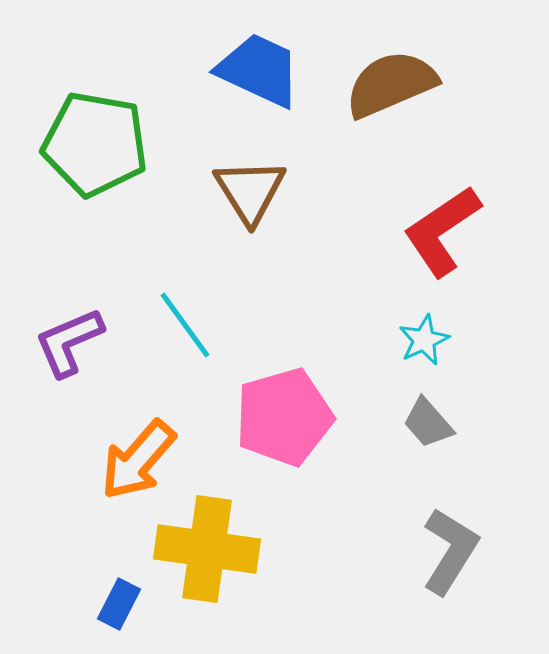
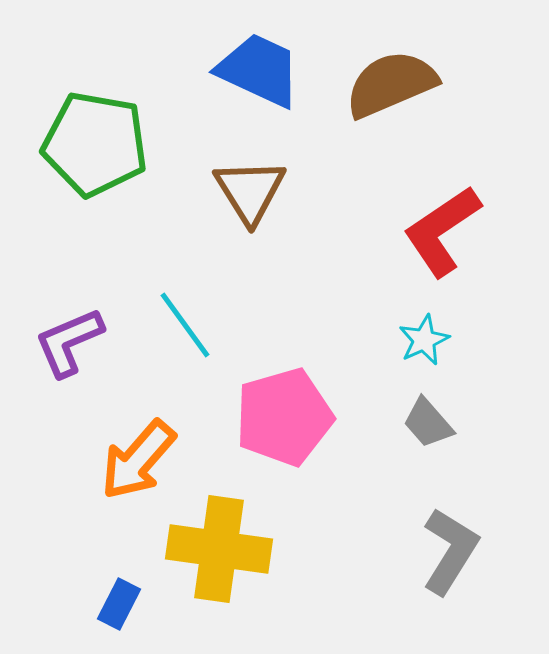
yellow cross: moved 12 px right
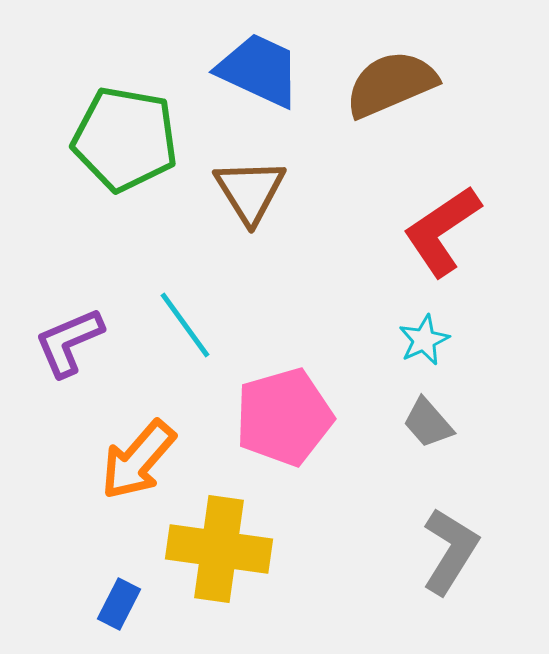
green pentagon: moved 30 px right, 5 px up
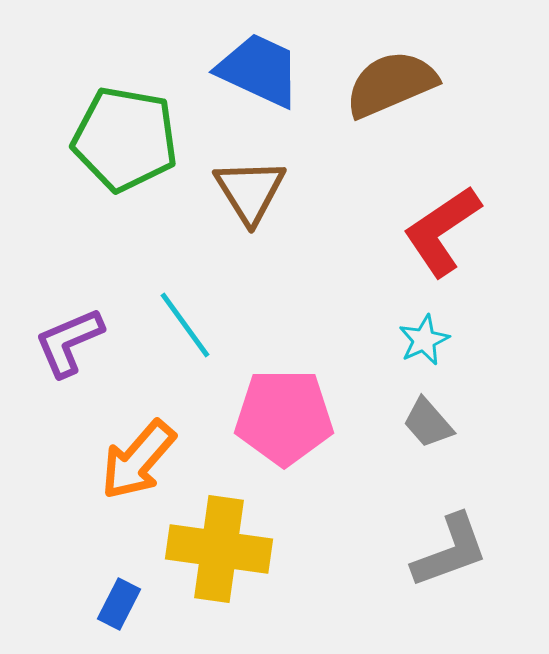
pink pentagon: rotated 16 degrees clockwise
gray L-shape: rotated 38 degrees clockwise
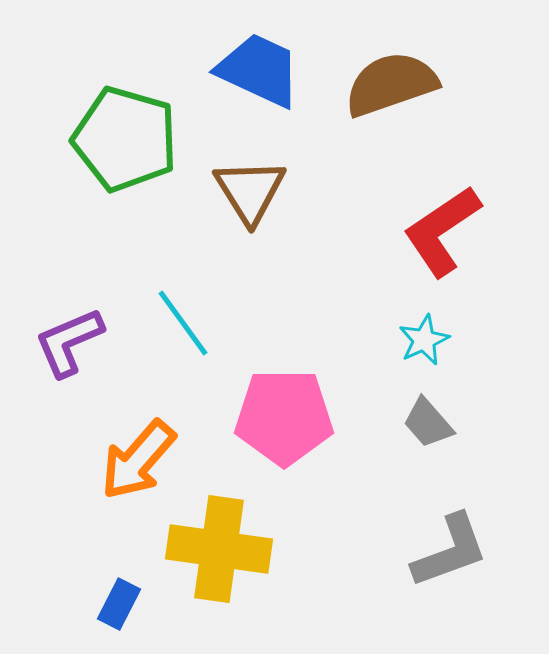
brown semicircle: rotated 4 degrees clockwise
green pentagon: rotated 6 degrees clockwise
cyan line: moved 2 px left, 2 px up
